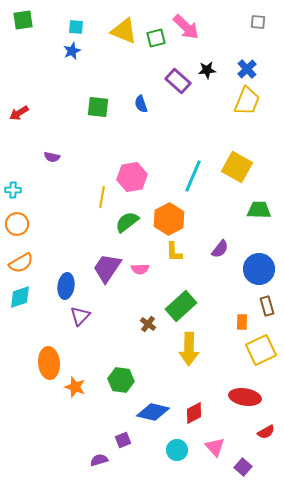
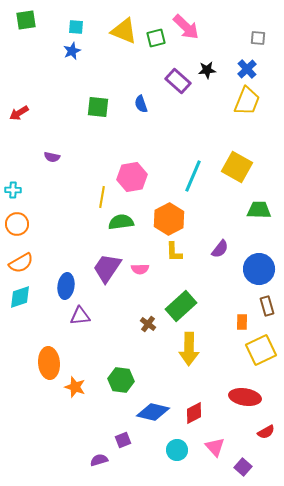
green square at (23, 20): moved 3 px right
gray square at (258, 22): moved 16 px down
green semicircle at (127, 222): moved 6 px left; rotated 30 degrees clockwise
purple triangle at (80, 316): rotated 40 degrees clockwise
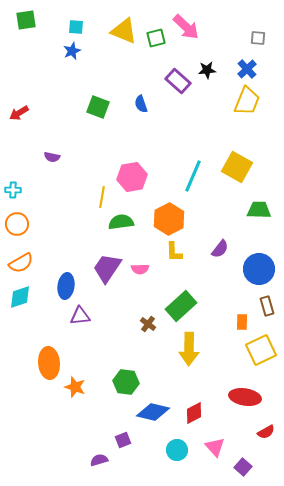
green square at (98, 107): rotated 15 degrees clockwise
green hexagon at (121, 380): moved 5 px right, 2 px down
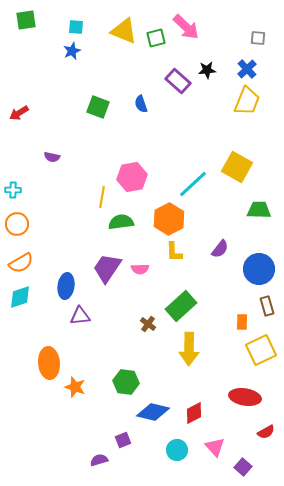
cyan line at (193, 176): moved 8 px down; rotated 24 degrees clockwise
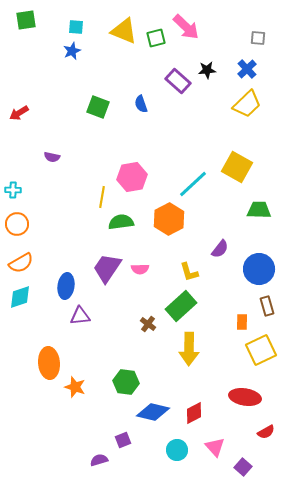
yellow trapezoid at (247, 101): moved 3 px down; rotated 24 degrees clockwise
yellow L-shape at (174, 252): moved 15 px right, 20 px down; rotated 15 degrees counterclockwise
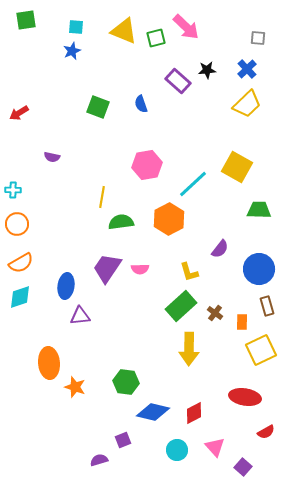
pink hexagon at (132, 177): moved 15 px right, 12 px up
brown cross at (148, 324): moved 67 px right, 11 px up
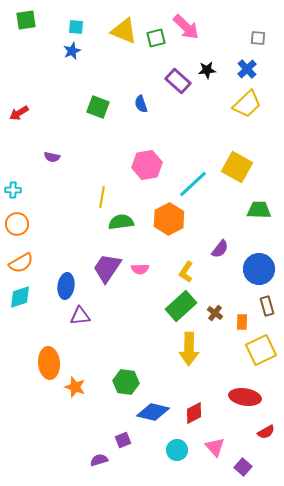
yellow L-shape at (189, 272): moved 3 px left; rotated 50 degrees clockwise
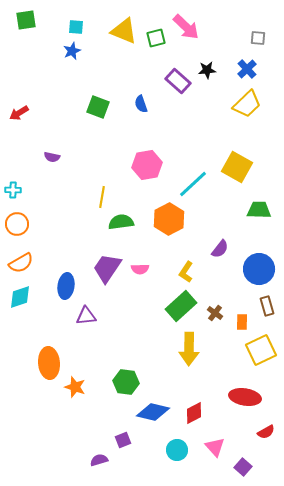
purple triangle at (80, 316): moved 6 px right
